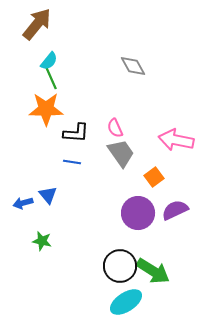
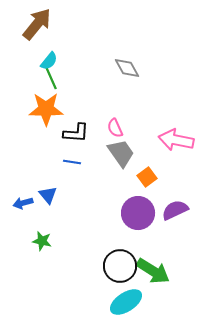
gray diamond: moved 6 px left, 2 px down
orange square: moved 7 px left
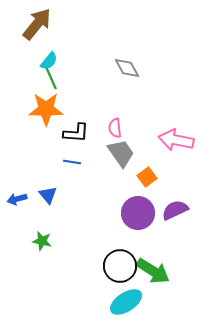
pink semicircle: rotated 18 degrees clockwise
blue arrow: moved 6 px left, 4 px up
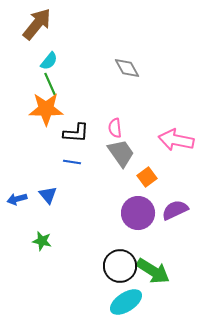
green line: moved 1 px left, 6 px down
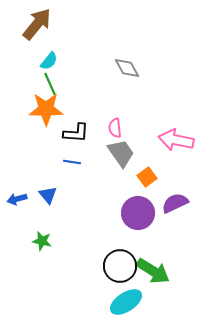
purple semicircle: moved 7 px up
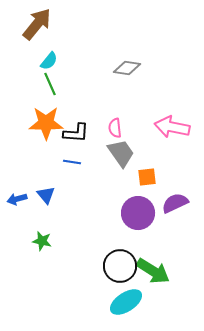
gray diamond: rotated 52 degrees counterclockwise
orange star: moved 14 px down
pink arrow: moved 4 px left, 13 px up
orange square: rotated 30 degrees clockwise
blue triangle: moved 2 px left
